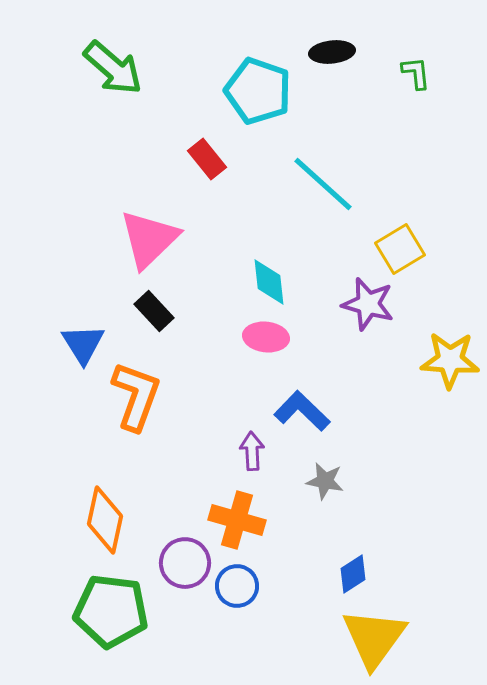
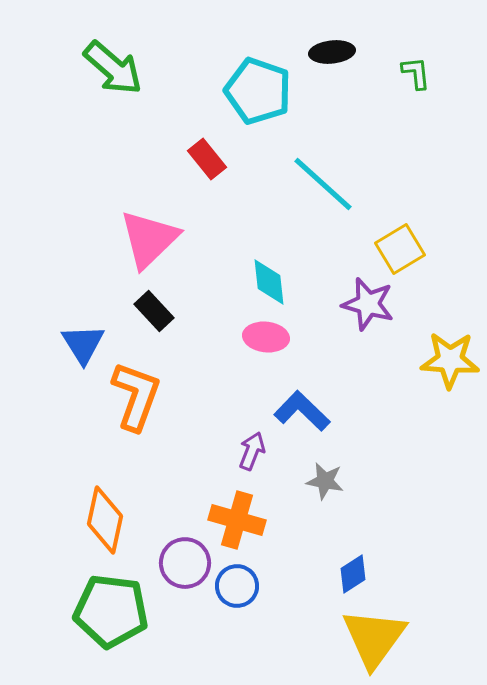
purple arrow: rotated 24 degrees clockwise
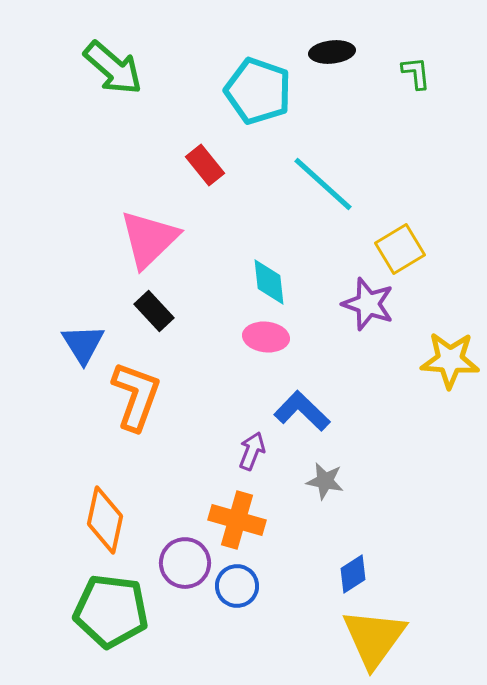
red rectangle: moved 2 px left, 6 px down
purple star: rotated 4 degrees clockwise
